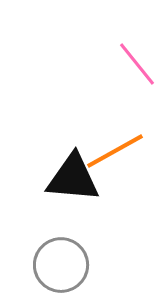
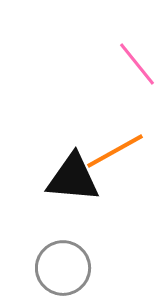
gray circle: moved 2 px right, 3 px down
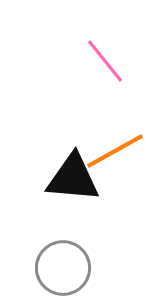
pink line: moved 32 px left, 3 px up
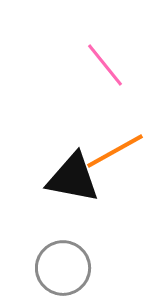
pink line: moved 4 px down
black triangle: rotated 6 degrees clockwise
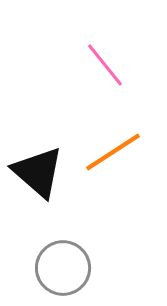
orange line: moved 2 px left, 1 px down; rotated 4 degrees counterclockwise
black triangle: moved 35 px left, 6 px up; rotated 30 degrees clockwise
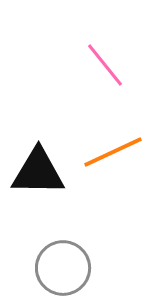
orange line: rotated 8 degrees clockwise
black triangle: rotated 40 degrees counterclockwise
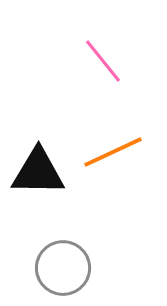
pink line: moved 2 px left, 4 px up
